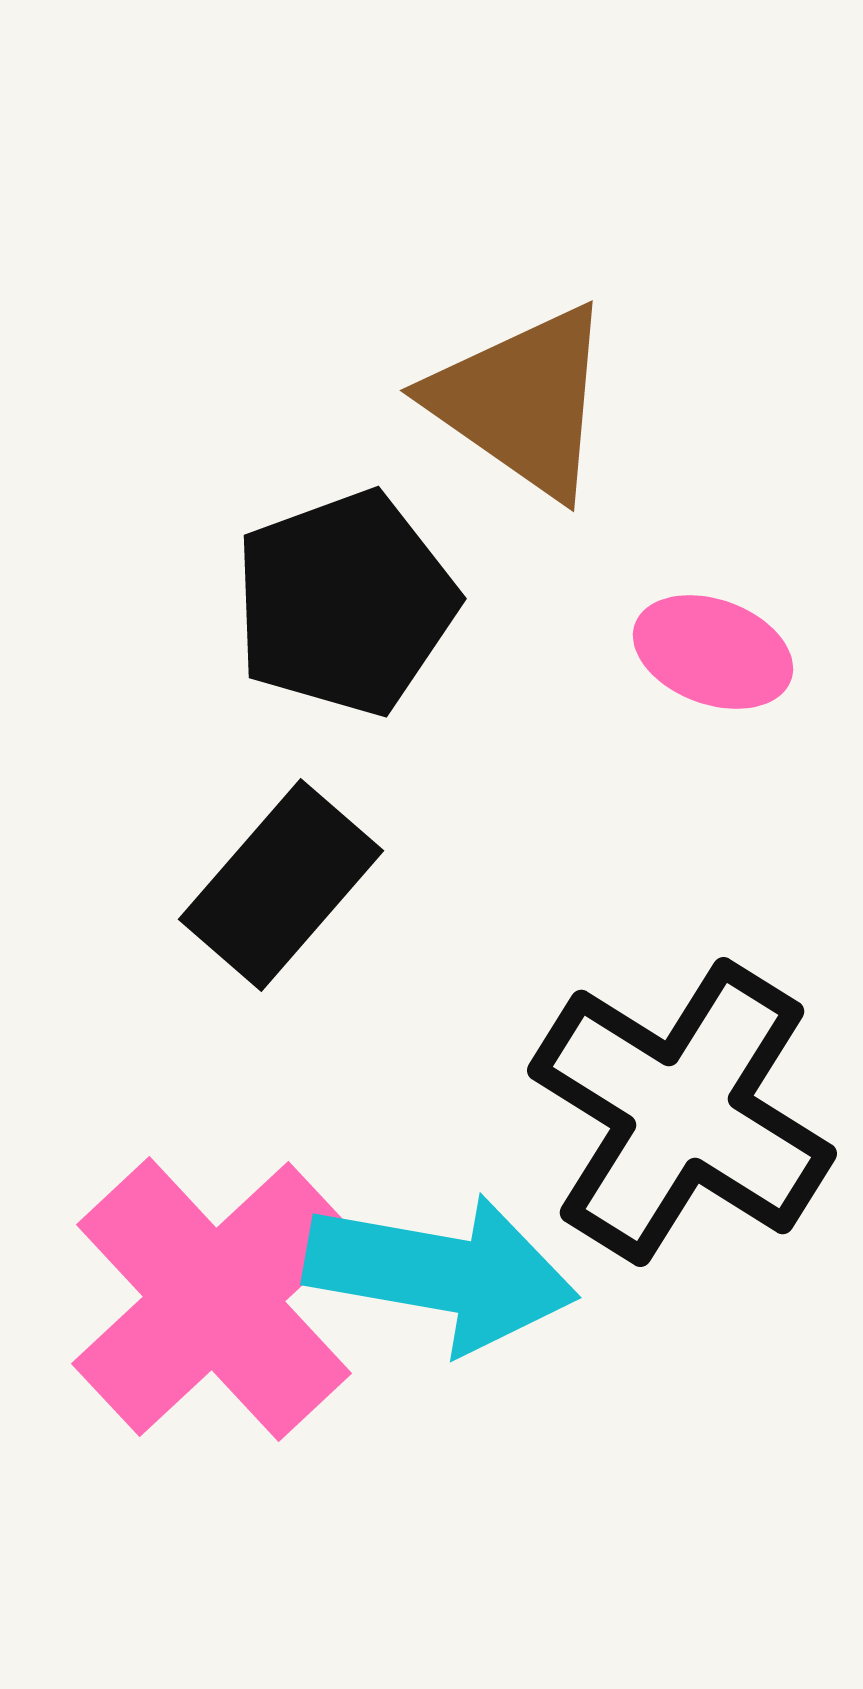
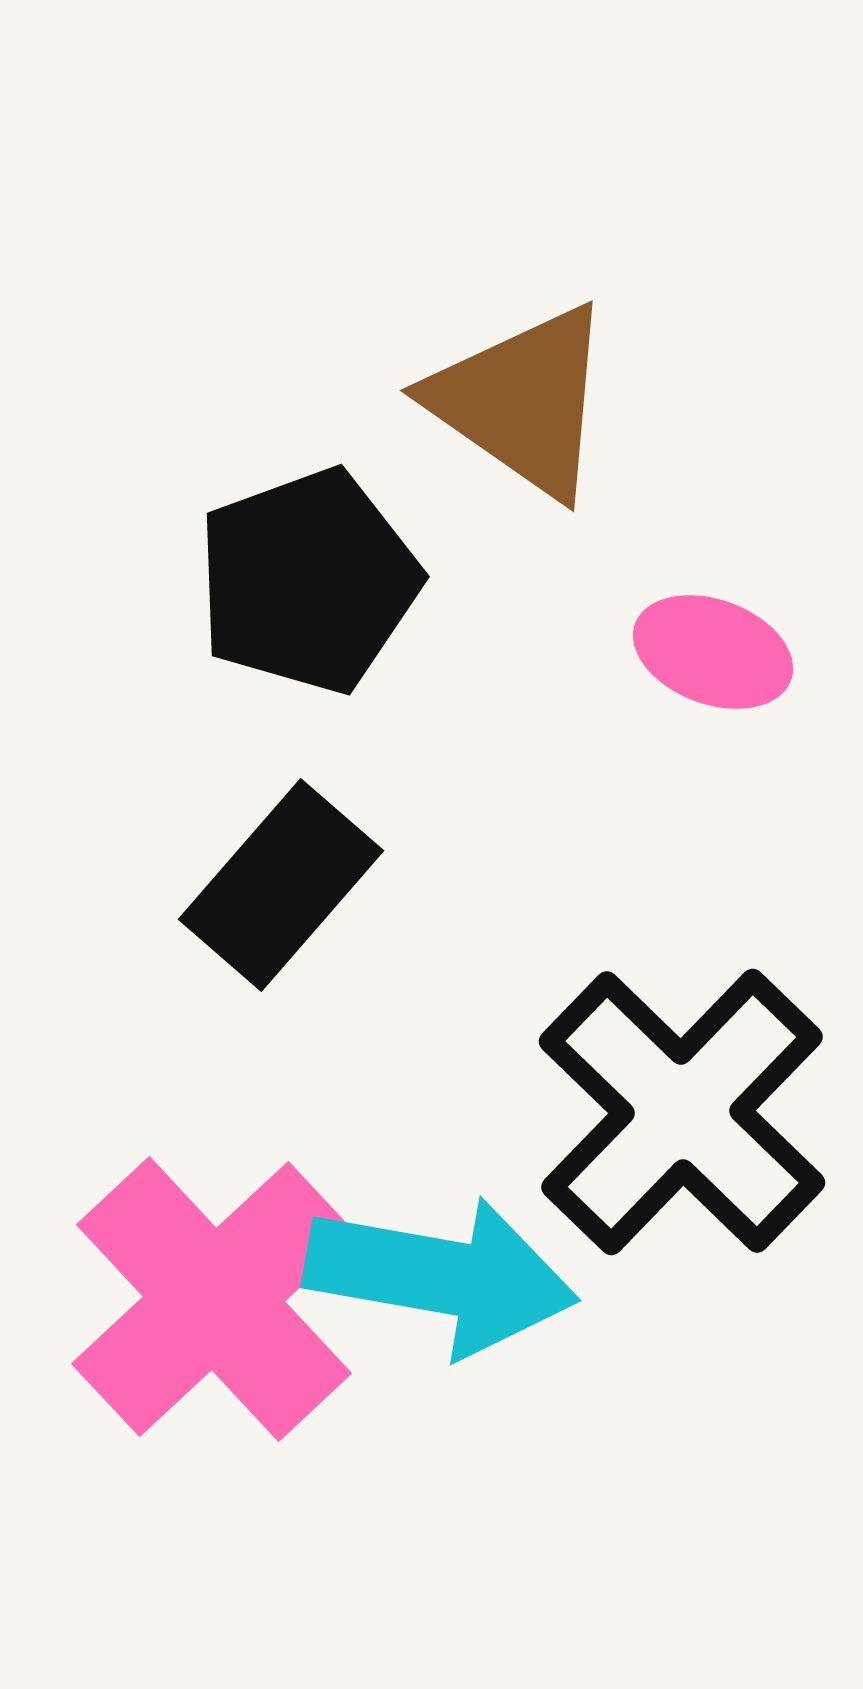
black pentagon: moved 37 px left, 22 px up
black cross: rotated 12 degrees clockwise
cyan arrow: moved 3 px down
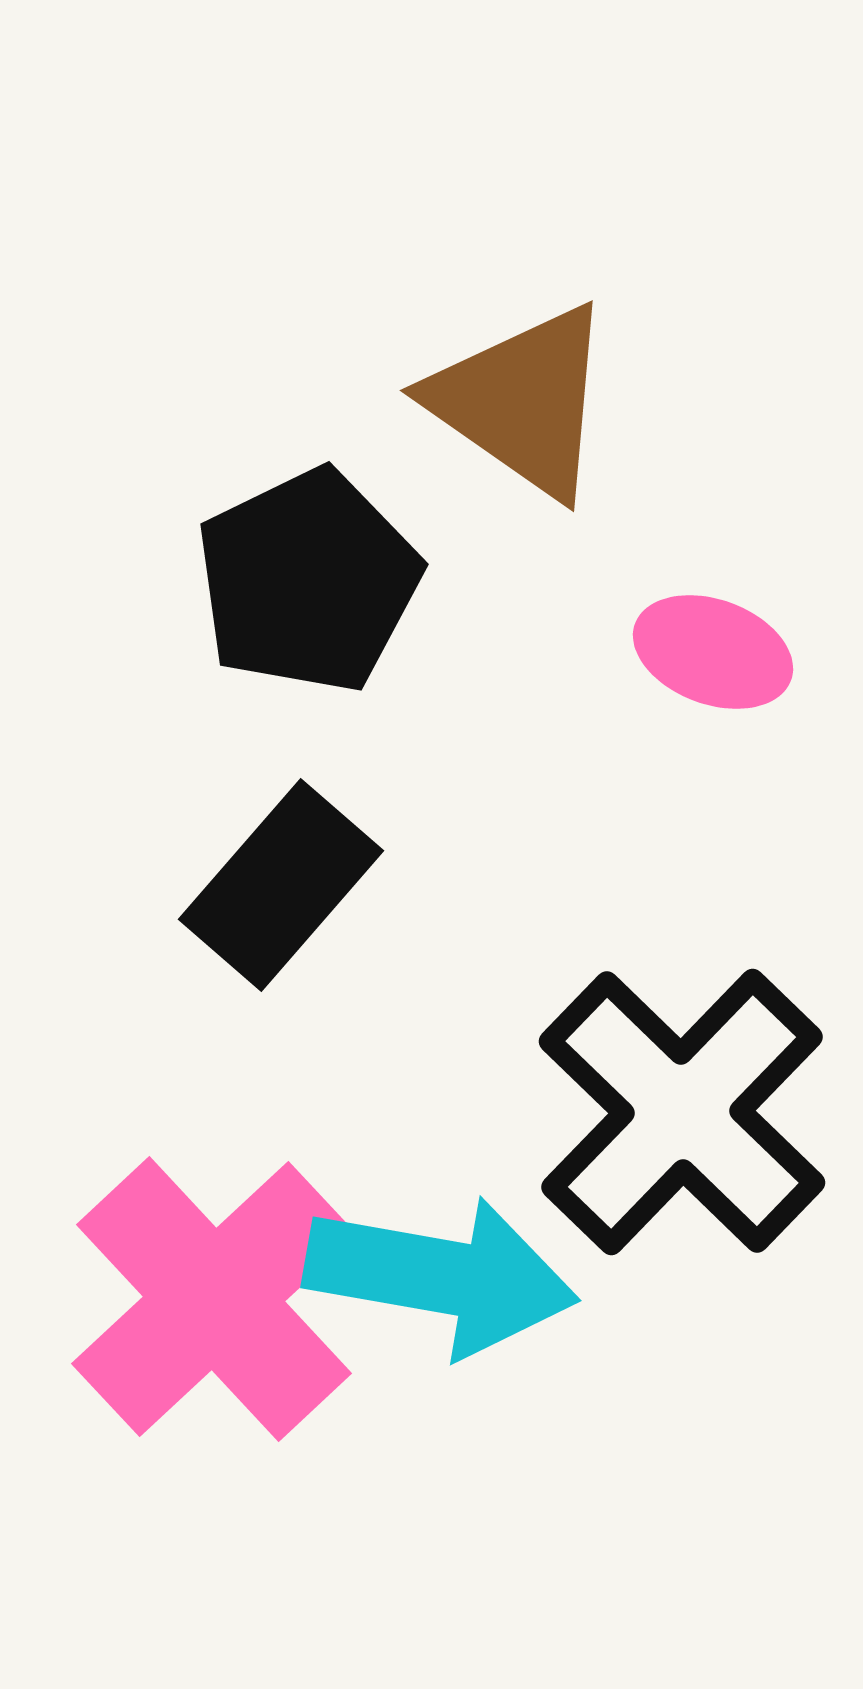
black pentagon: rotated 6 degrees counterclockwise
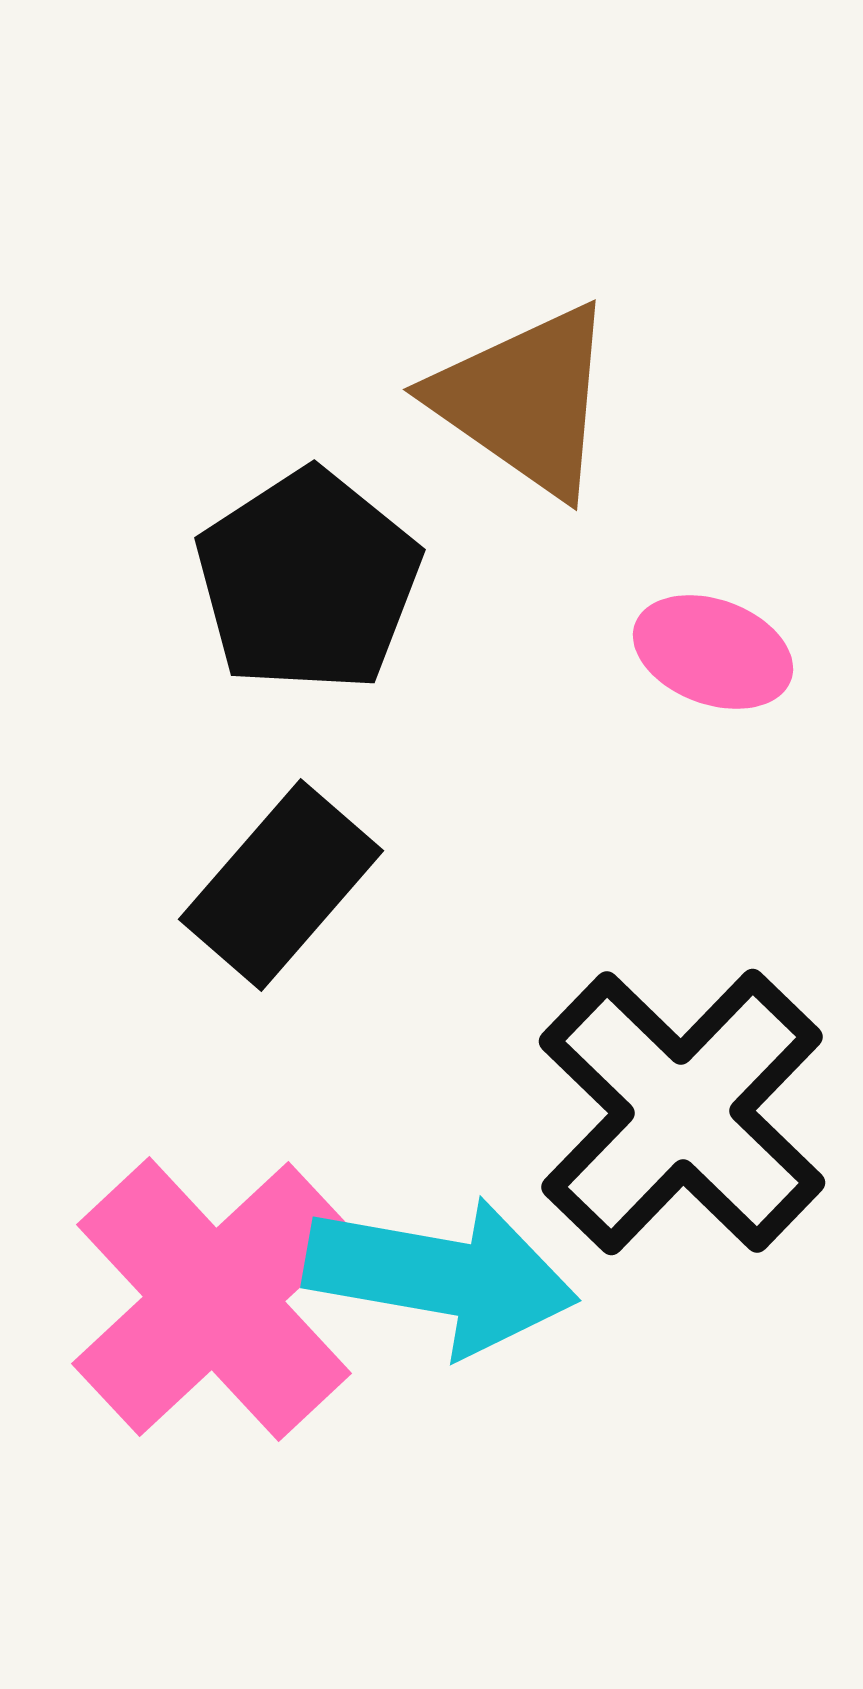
brown triangle: moved 3 px right, 1 px up
black pentagon: rotated 7 degrees counterclockwise
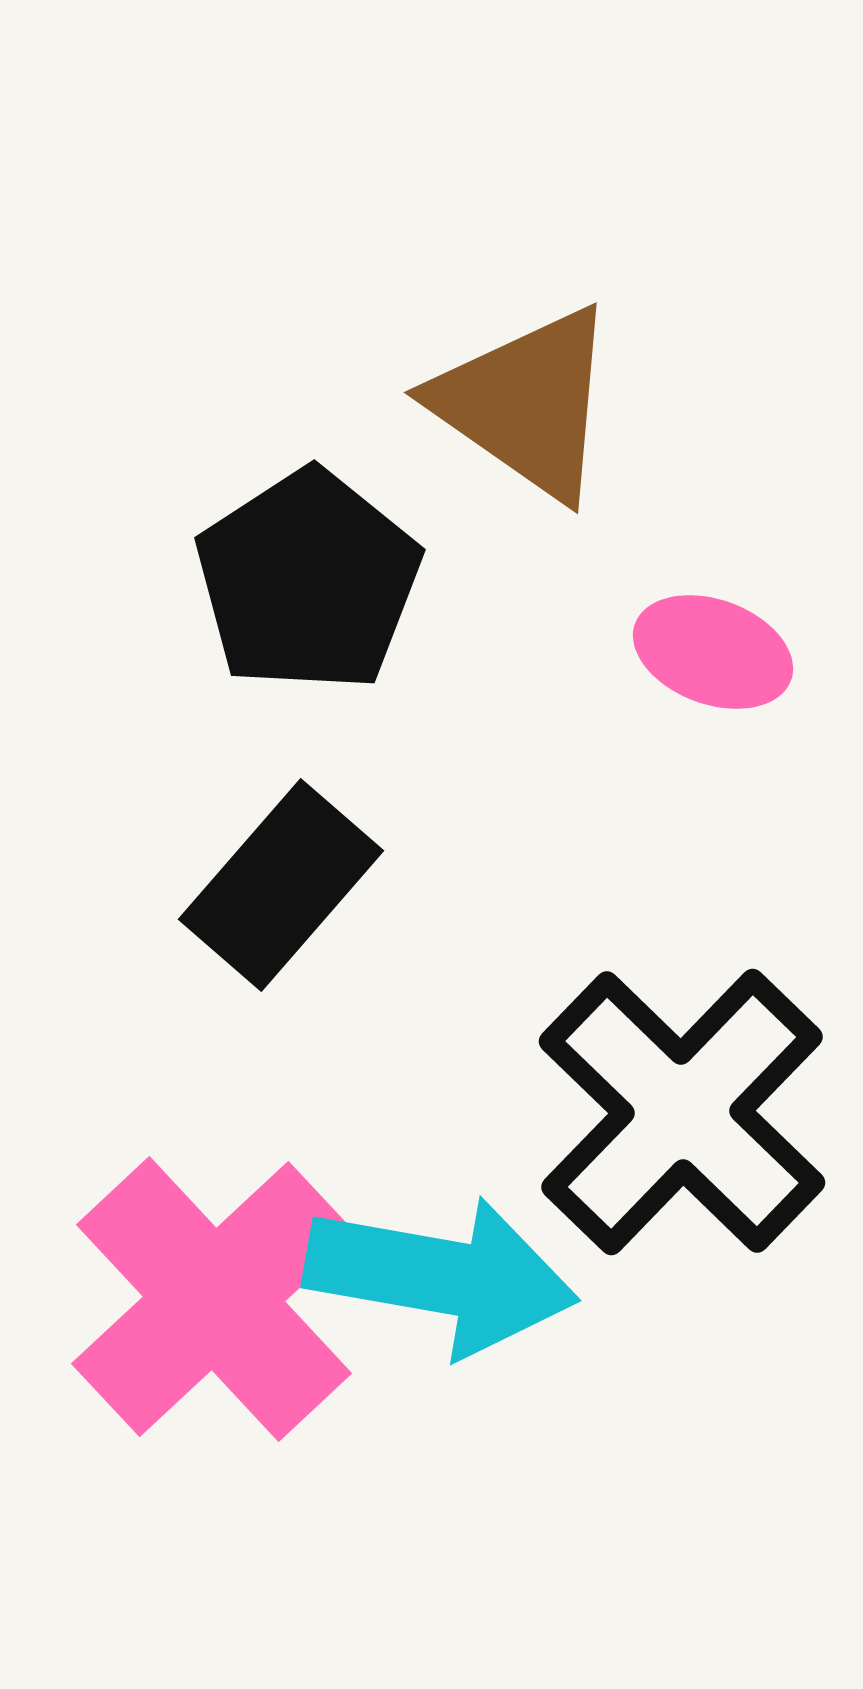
brown triangle: moved 1 px right, 3 px down
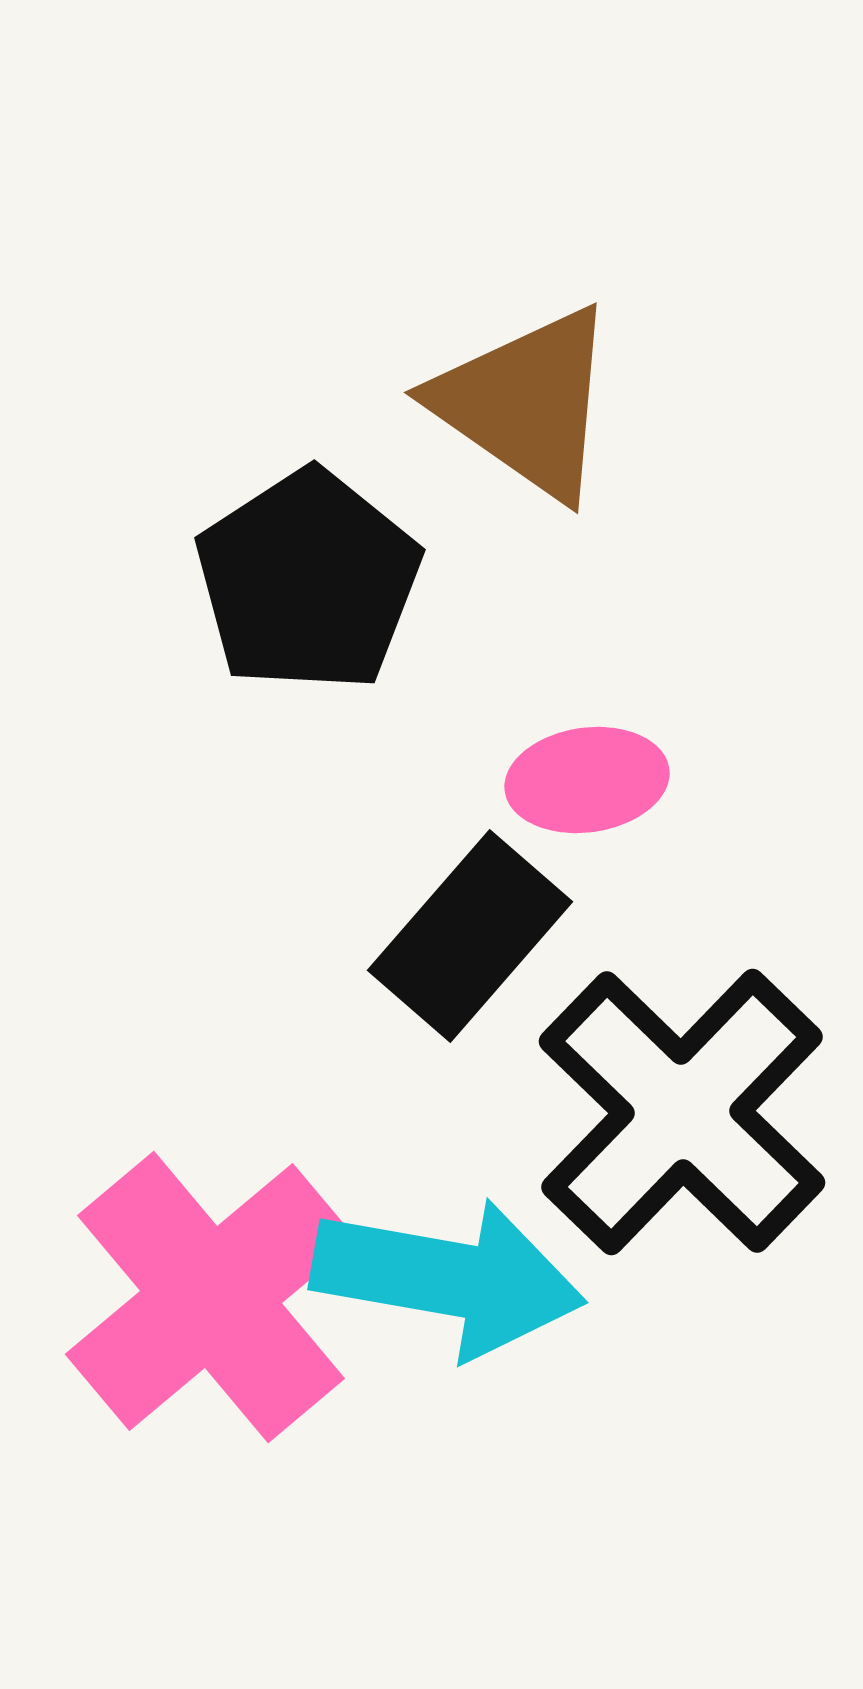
pink ellipse: moved 126 px left, 128 px down; rotated 28 degrees counterclockwise
black rectangle: moved 189 px right, 51 px down
cyan arrow: moved 7 px right, 2 px down
pink cross: moved 3 px left, 2 px up; rotated 3 degrees clockwise
